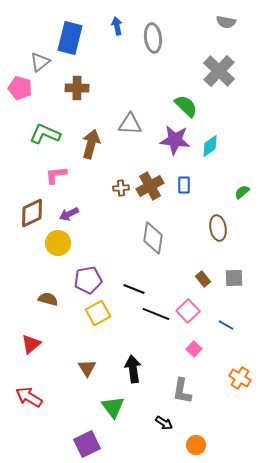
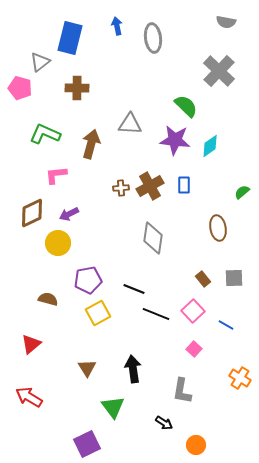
pink square at (188, 311): moved 5 px right
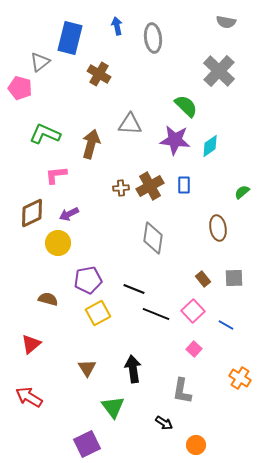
brown cross at (77, 88): moved 22 px right, 14 px up; rotated 30 degrees clockwise
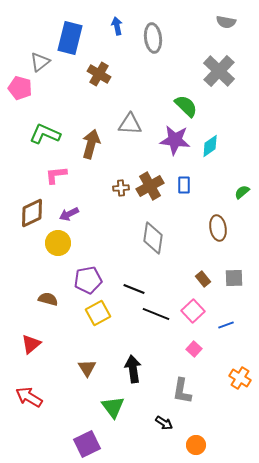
blue line at (226, 325): rotated 49 degrees counterclockwise
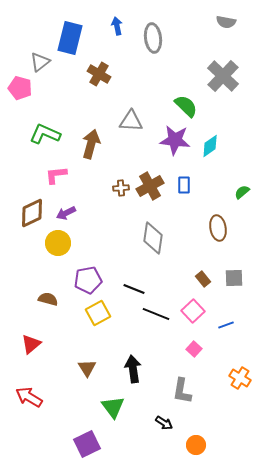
gray cross at (219, 71): moved 4 px right, 5 px down
gray triangle at (130, 124): moved 1 px right, 3 px up
purple arrow at (69, 214): moved 3 px left, 1 px up
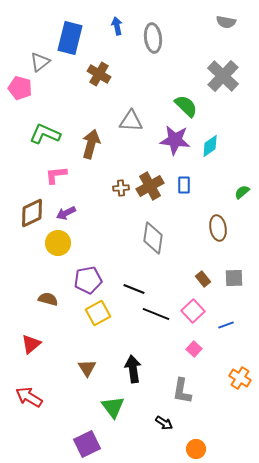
orange circle at (196, 445): moved 4 px down
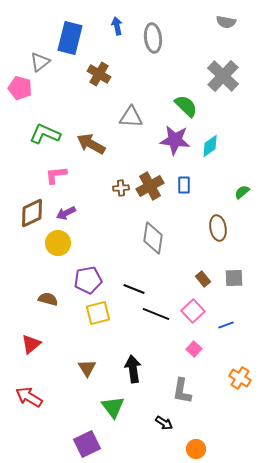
gray triangle at (131, 121): moved 4 px up
brown arrow at (91, 144): rotated 76 degrees counterclockwise
yellow square at (98, 313): rotated 15 degrees clockwise
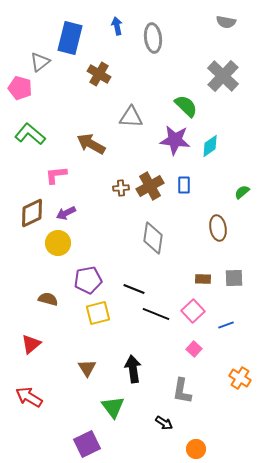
green L-shape at (45, 134): moved 15 px left; rotated 16 degrees clockwise
brown rectangle at (203, 279): rotated 49 degrees counterclockwise
